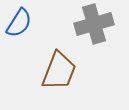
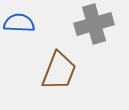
blue semicircle: rotated 120 degrees counterclockwise
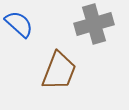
blue semicircle: moved 1 px down; rotated 40 degrees clockwise
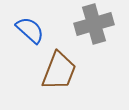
blue semicircle: moved 11 px right, 6 px down
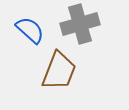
gray cross: moved 14 px left
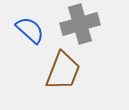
brown trapezoid: moved 4 px right
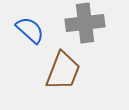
gray cross: moved 5 px right, 1 px up; rotated 9 degrees clockwise
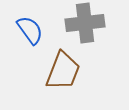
blue semicircle: rotated 12 degrees clockwise
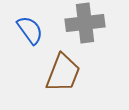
brown trapezoid: moved 2 px down
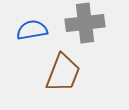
blue semicircle: moved 2 px right; rotated 64 degrees counterclockwise
